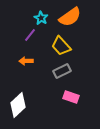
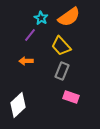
orange semicircle: moved 1 px left
gray rectangle: rotated 42 degrees counterclockwise
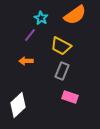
orange semicircle: moved 6 px right, 2 px up
yellow trapezoid: rotated 20 degrees counterclockwise
pink rectangle: moved 1 px left
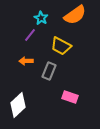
gray rectangle: moved 13 px left
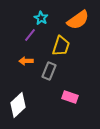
orange semicircle: moved 3 px right, 5 px down
yellow trapezoid: rotated 100 degrees counterclockwise
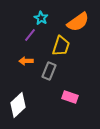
orange semicircle: moved 2 px down
